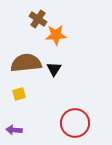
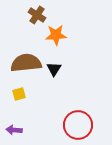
brown cross: moved 1 px left, 4 px up
red circle: moved 3 px right, 2 px down
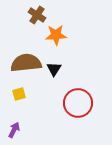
red circle: moved 22 px up
purple arrow: rotated 112 degrees clockwise
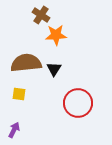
brown cross: moved 4 px right
yellow square: rotated 24 degrees clockwise
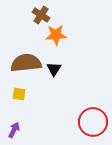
red circle: moved 15 px right, 19 px down
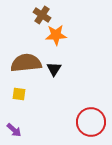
brown cross: moved 1 px right
red circle: moved 2 px left
purple arrow: rotated 105 degrees clockwise
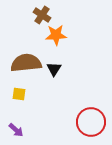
purple arrow: moved 2 px right
